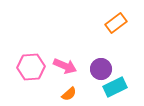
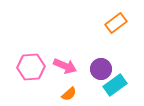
cyan rectangle: moved 2 px up; rotated 10 degrees counterclockwise
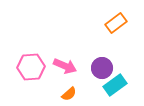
purple circle: moved 1 px right, 1 px up
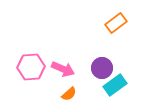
pink arrow: moved 2 px left, 3 px down
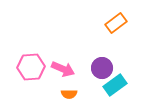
orange semicircle: rotated 42 degrees clockwise
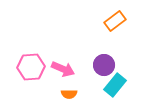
orange rectangle: moved 1 px left, 2 px up
purple circle: moved 2 px right, 3 px up
cyan rectangle: rotated 15 degrees counterclockwise
